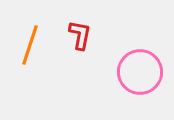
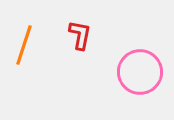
orange line: moved 6 px left
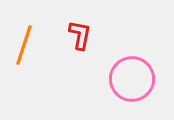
pink circle: moved 8 px left, 7 px down
